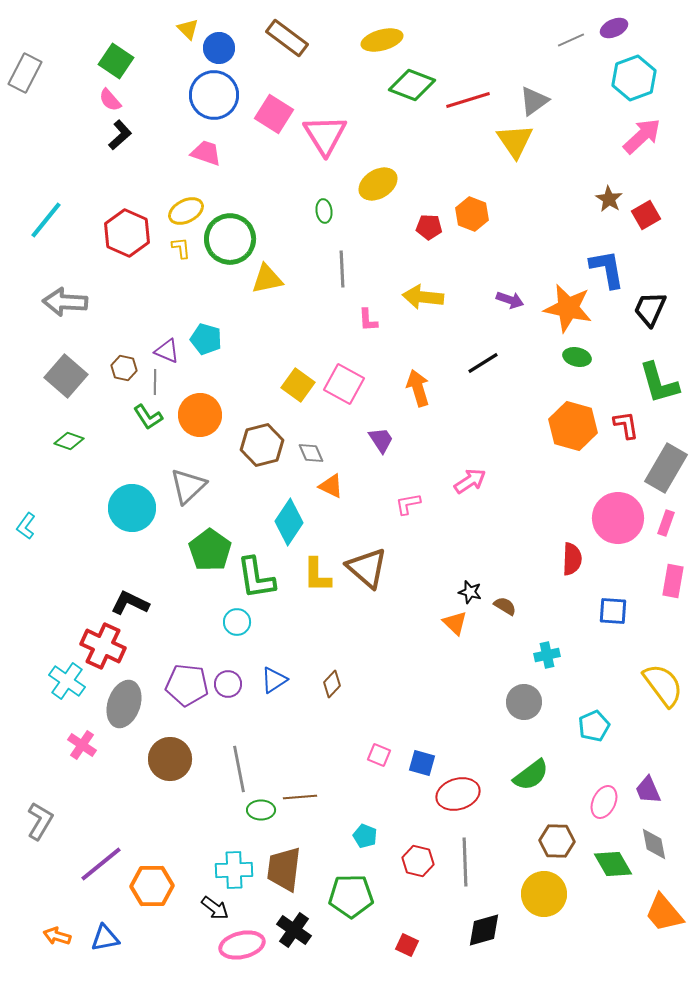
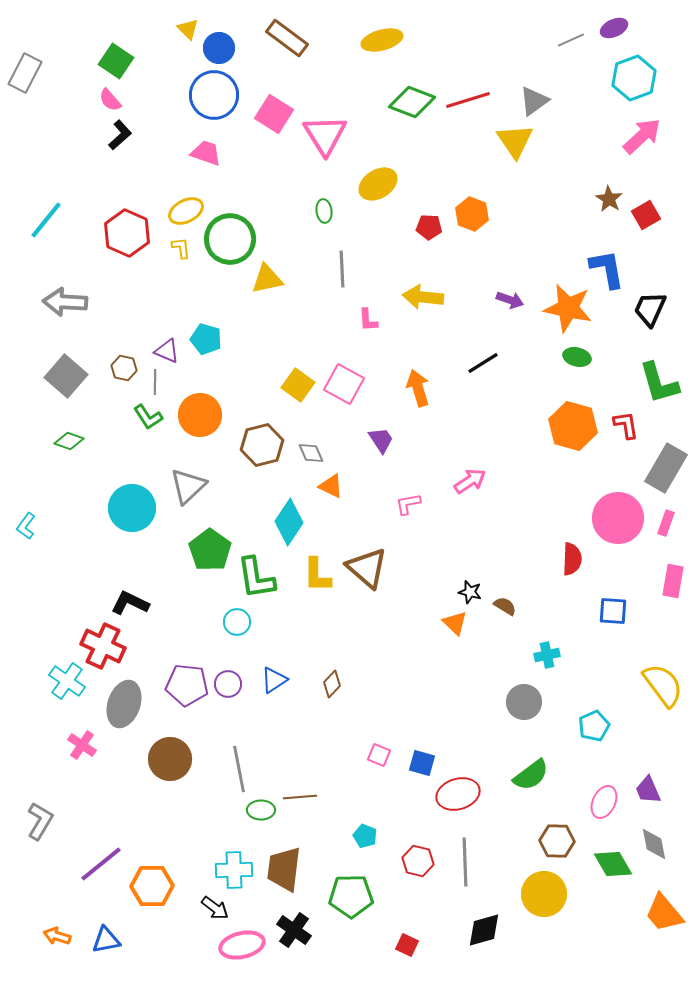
green diamond at (412, 85): moved 17 px down
blue triangle at (105, 938): moved 1 px right, 2 px down
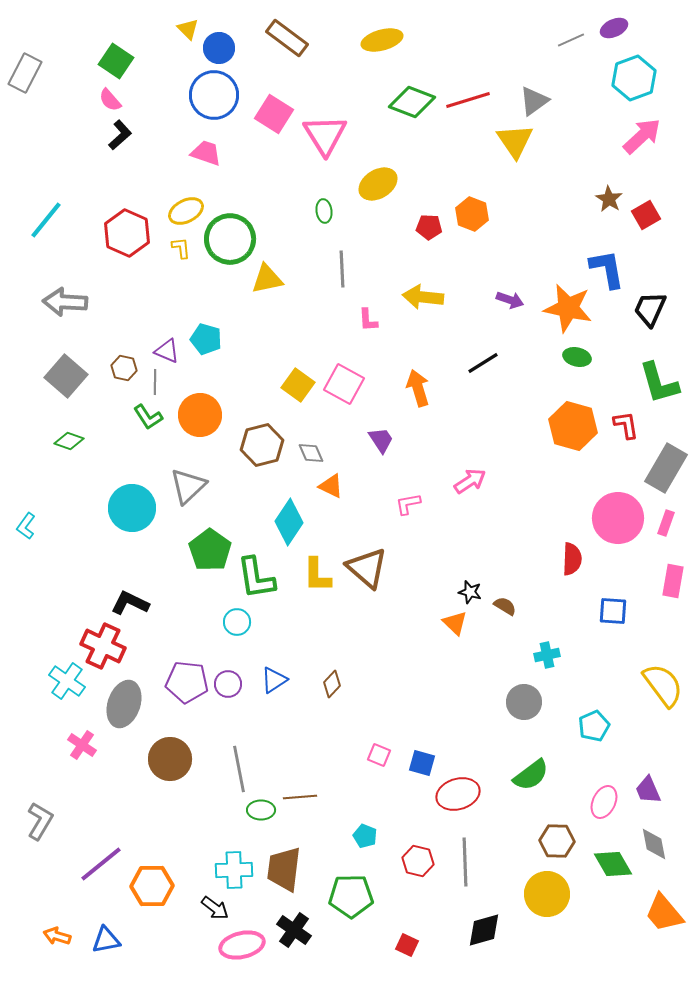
purple pentagon at (187, 685): moved 3 px up
yellow circle at (544, 894): moved 3 px right
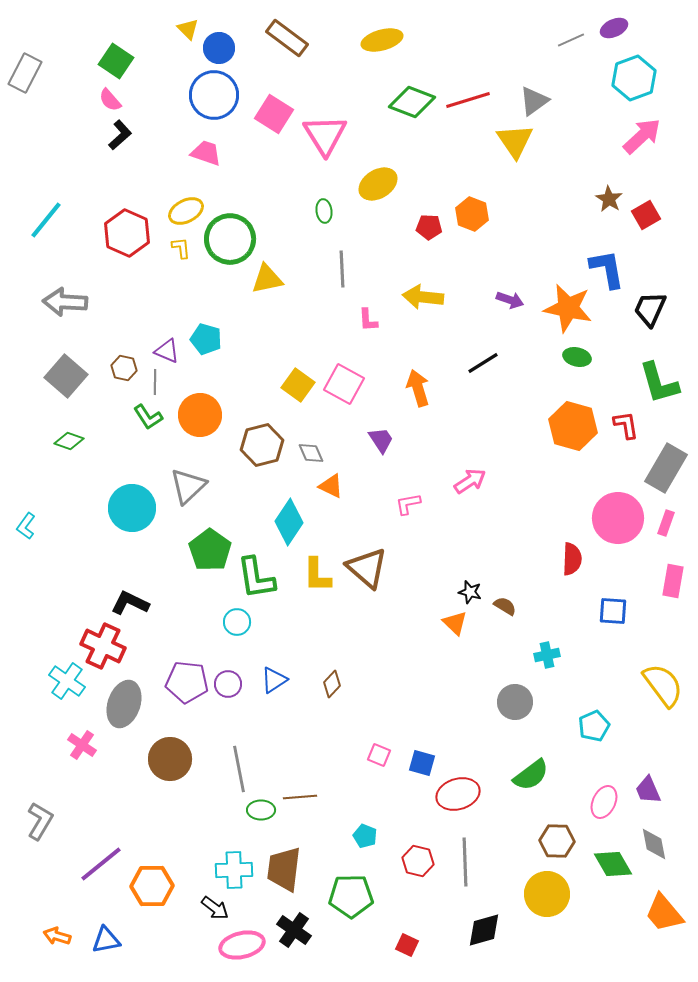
gray circle at (524, 702): moved 9 px left
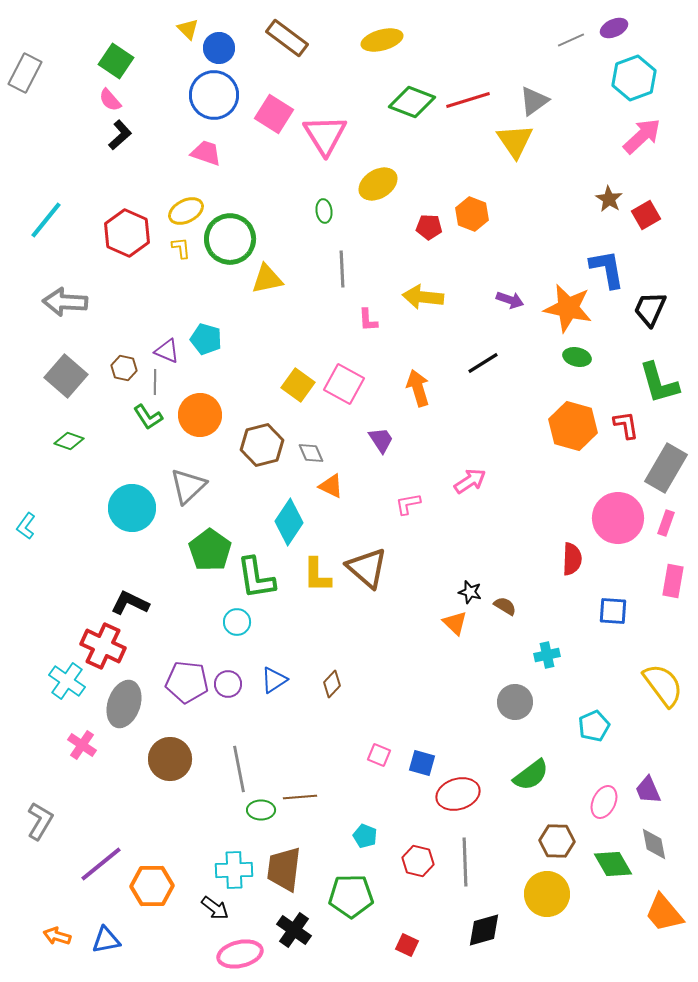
pink ellipse at (242, 945): moved 2 px left, 9 px down
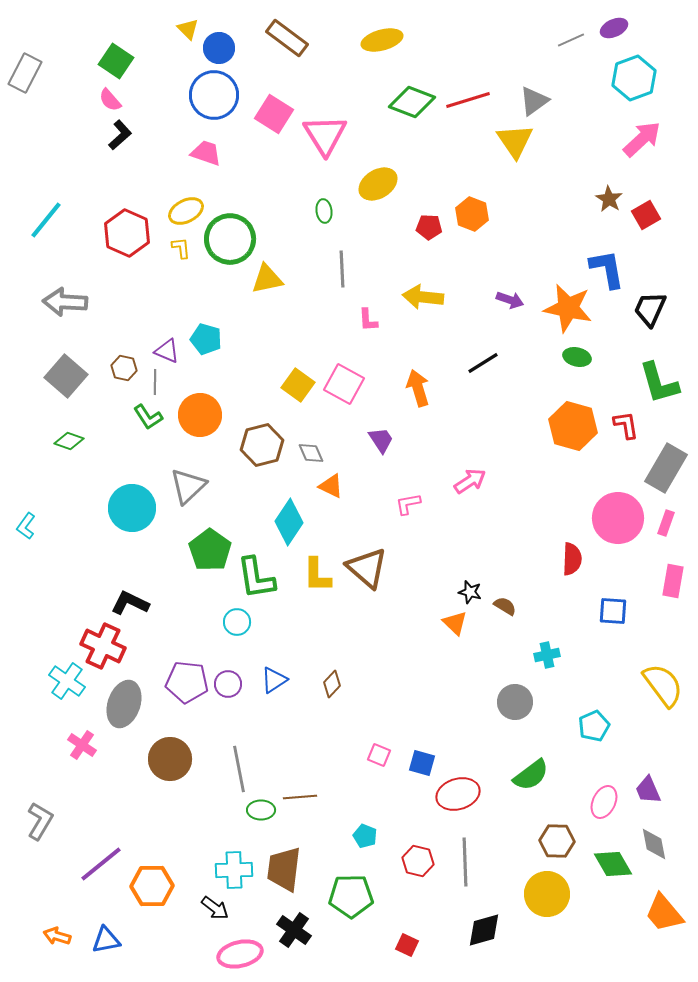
pink arrow at (642, 136): moved 3 px down
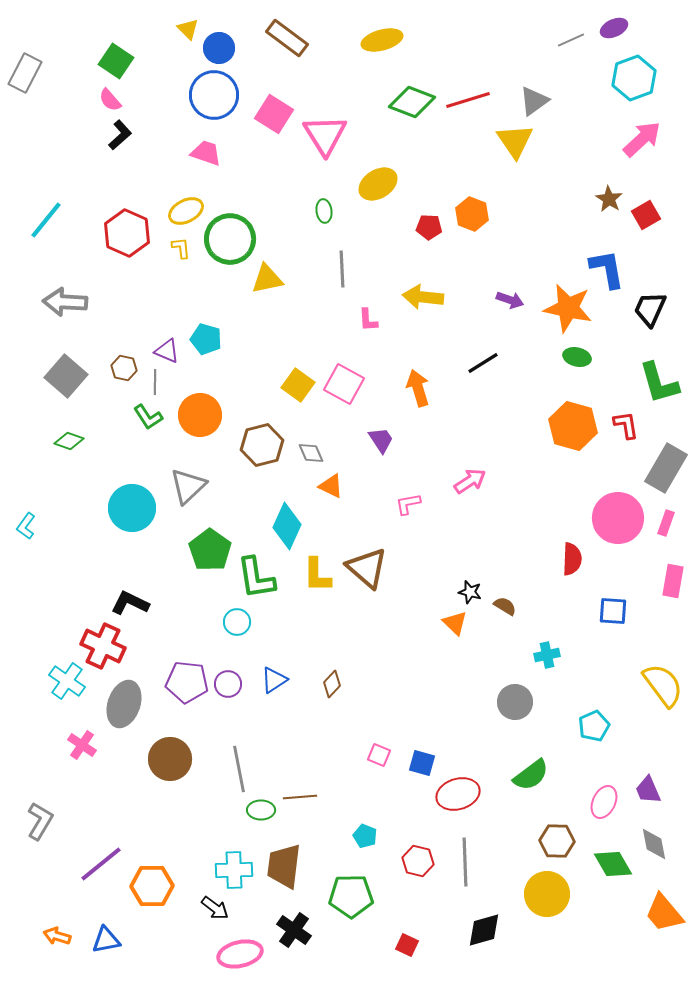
cyan diamond at (289, 522): moved 2 px left, 4 px down; rotated 9 degrees counterclockwise
brown trapezoid at (284, 869): moved 3 px up
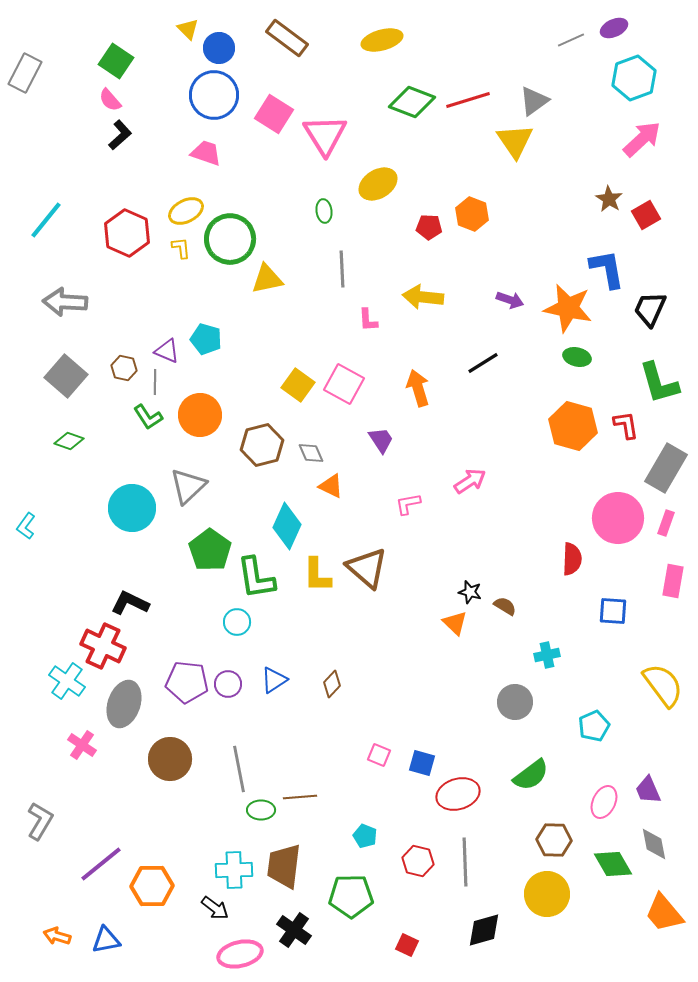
brown hexagon at (557, 841): moved 3 px left, 1 px up
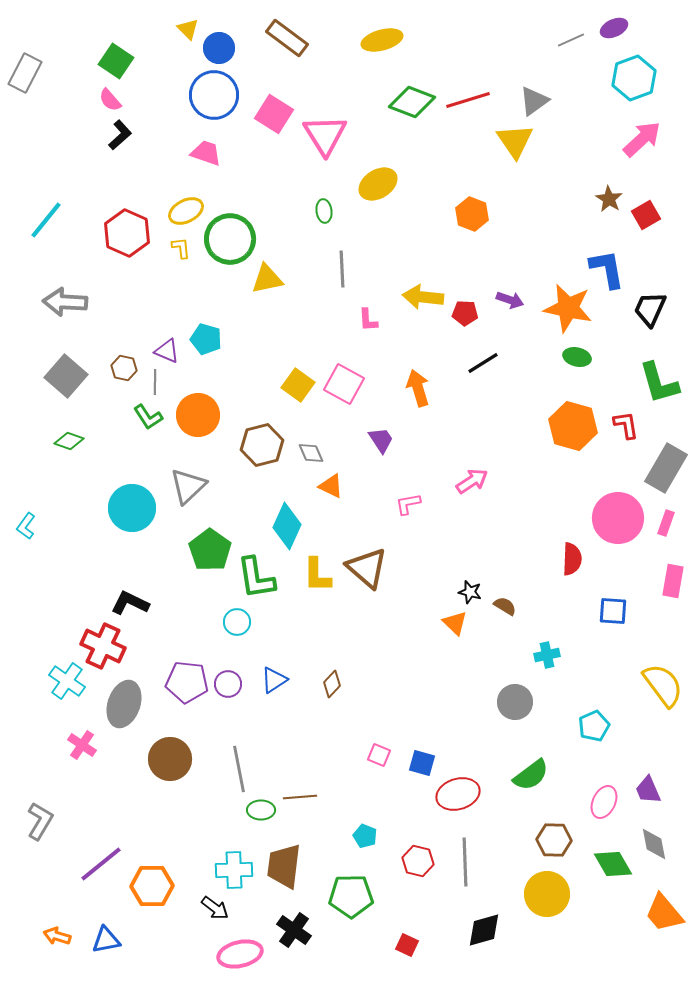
red pentagon at (429, 227): moved 36 px right, 86 px down
orange circle at (200, 415): moved 2 px left
pink arrow at (470, 481): moved 2 px right
